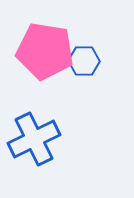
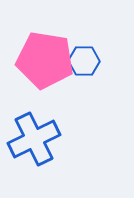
pink pentagon: moved 9 px down
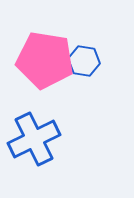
blue hexagon: rotated 8 degrees clockwise
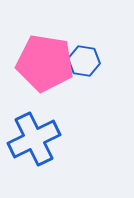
pink pentagon: moved 3 px down
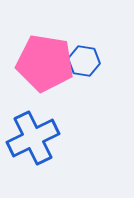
blue cross: moved 1 px left, 1 px up
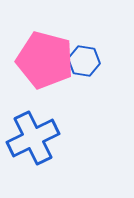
pink pentagon: moved 3 px up; rotated 6 degrees clockwise
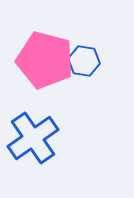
blue cross: rotated 9 degrees counterclockwise
